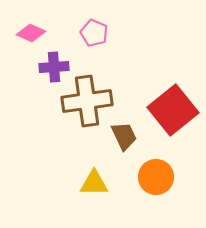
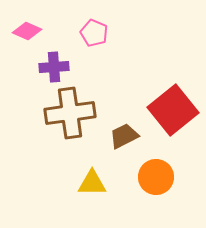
pink diamond: moved 4 px left, 2 px up
brown cross: moved 17 px left, 12 px down
brown trapezoid: rotated 92 degrees counterclockwise
yellow triangle: moved 2 px left
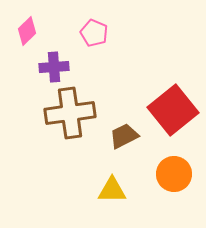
pink diamond: rotated 68 degrees counterclockwise
orange circle: moved 18 px right, 3 px up
yellow triangle: moved 20 px right, 7 px down
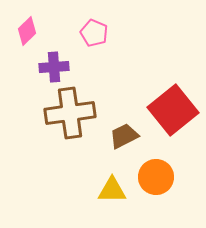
orange circle: moved 18 px left, 3 px down
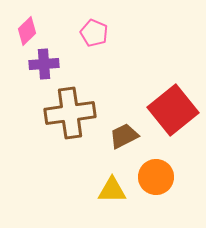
purple cross: moved 10 px left, 3 px up
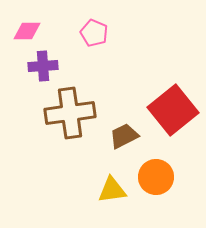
pink diamond: rotated 44 degrees clockwise
purple cross: moved 1 px left, 2 px down
yellow triangle: rotated 8 degrees counterclockwise
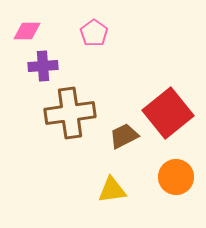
pink pentagon: rotated 12 degrees clockwise
red square: moved 5 px left, 3 px down
orange circle: moved 20 px right
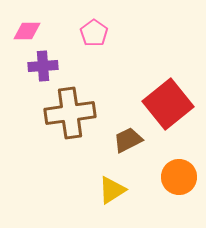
red square: moved 9 px up
brown trapezoid: moved 4 px right, 4 px down
orange circle: moved 3 px right
yellow triangle: rotated 24 degrees counterclockwise
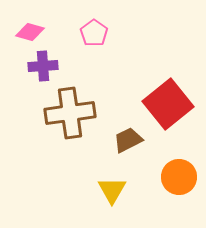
pink diamond: moved 3 px right, 1 px down; rotated 16 degrees clockwise
yellow triangle: rotated 28 degrees counterclockwise
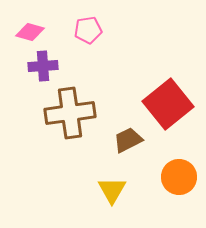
pink pentagon: moved 6 px left, 3 px up; rotated 28 degrees clockwise
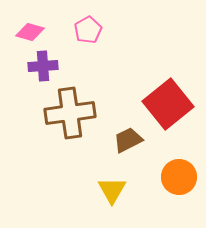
pink pentagon: rotated 20 degrees counterclockwise
